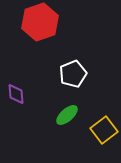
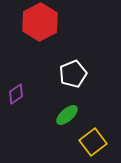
red hexagon: rotated 9 degrees counterclockwise
purple diamond: rotated 60 degrees clockwise
yellow square: moved 11 px left, 12 px down
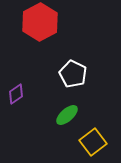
white pentagon: rotated 24 degrees counterclockwise
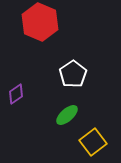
red hexagon: rotated 9 degrees counterclockwise
white pentagon: rotated 12 degrees clockwise
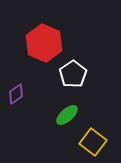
red hexagon: moved 4 px right, 21 px down
yellow square: rotated 16 degrees counterclockwise
